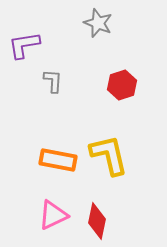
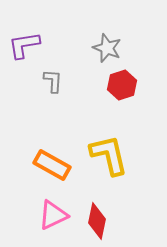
gray star: moved 9 px right, 25 px down
orange rectangle: moved 6 px left, 5 px down; rotated 18 degrees clockwise
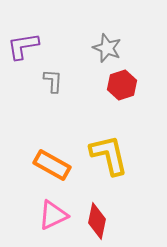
purple L-shape: moved 1 px left, 1 px down
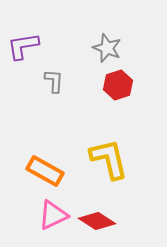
gray L-shape: moved 1 px right
red hexagon: moved 4 px left
yellow L-shape: moved 4 px down
orange rectangle: moved 7 px left, 6 px down
red diamond: rotated 69 degrees counterclockwise
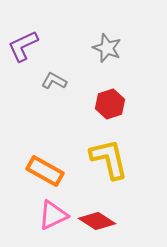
purple L-shape: rotated 16 degrees counterclockwise
gray L-shape: rotated 65 degrees counterclockwise
red hexagon: moved 8 px left, 19 px down
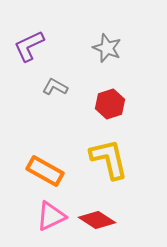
purple L-shape: moved 6 px right
gray L-shape: moved 1 px right, 6 px down
pink triangle: moved 2 px left, 1 px down
red diamond: moved 1 px up
